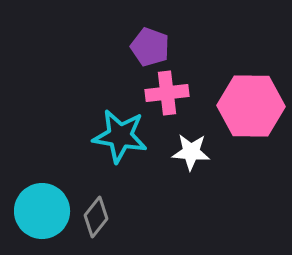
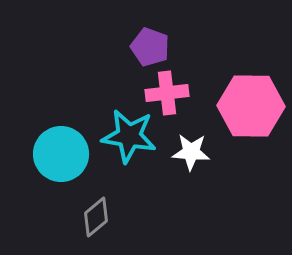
cyan star: moved 9 px right
cyan circle: moved 19 px right, 57 px up
gray diamond: rotated 12 degrees clockwise
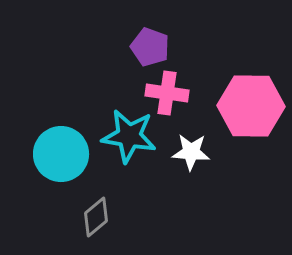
pink cross: rotated 15 degrees clockwise
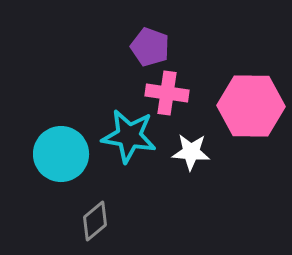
gray diamond: moved 1 px left, 4 px down
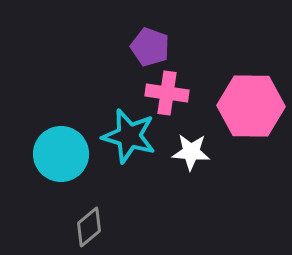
cyan star: rotated 6 degrees clockwise
gray diamond: moved 6 px left, 6 px down
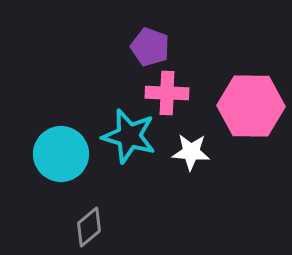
pink cross: rotated 6 degrees counterclockwise
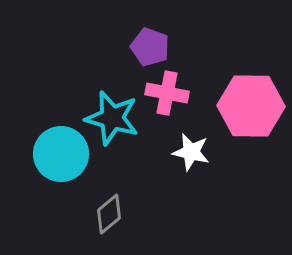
pink cross: rotated 9 degrees clockwise
cyan star: moved 17 px left, 18 px up
white star: rotated 9 degrees clockwise
gray diamond: moved 20 px right, 13 px up
